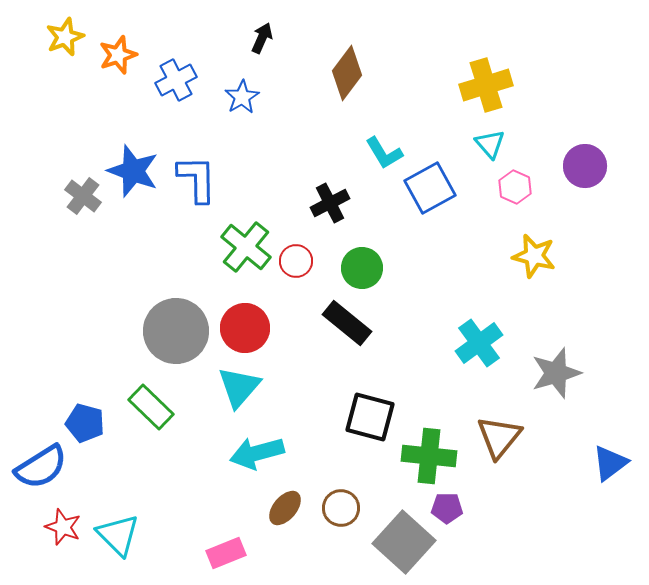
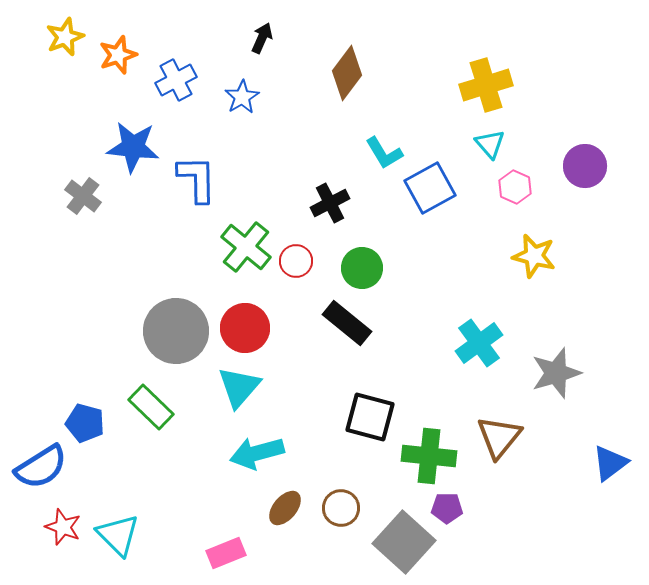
blue star at (133, 171): moved 24 px up; rotated 14 degrees counterclockwise
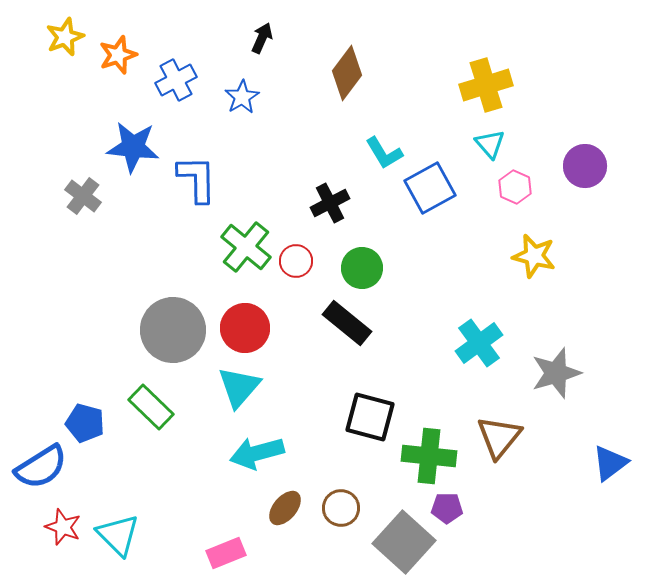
gray circle at (176, 331): moved 3 px left, 1 px up
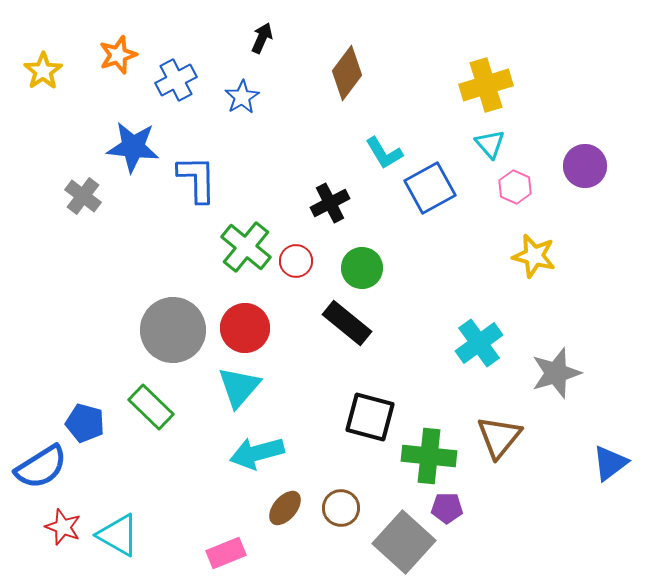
yellow star at (65, 37): moved 22 px left, 34 px down; rotated 12 degrees counterclockwise
cyan triangle at (118, 535): rotated 15 degrees counterclockwise
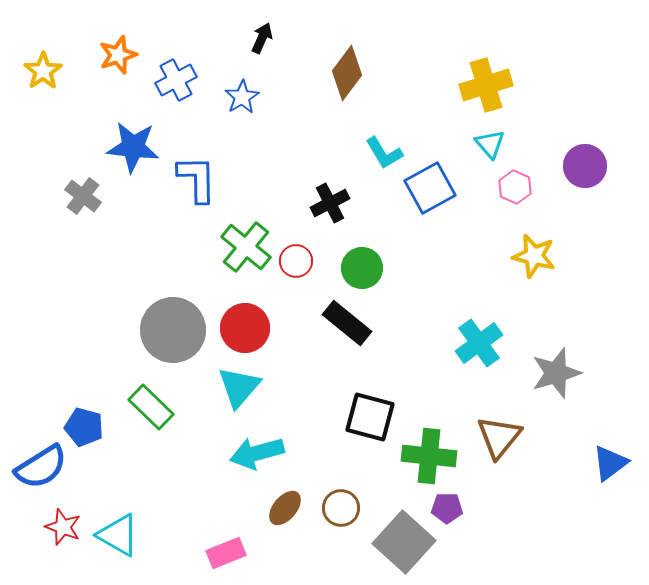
blue pentagon at (85, 423): moved 1 px left, 4 px down
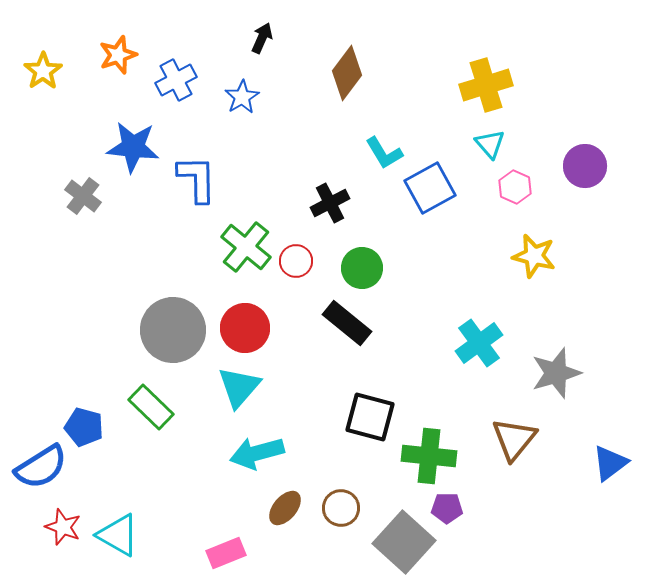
brown triangle at (499, 437): moved 15 px right, 2 px down
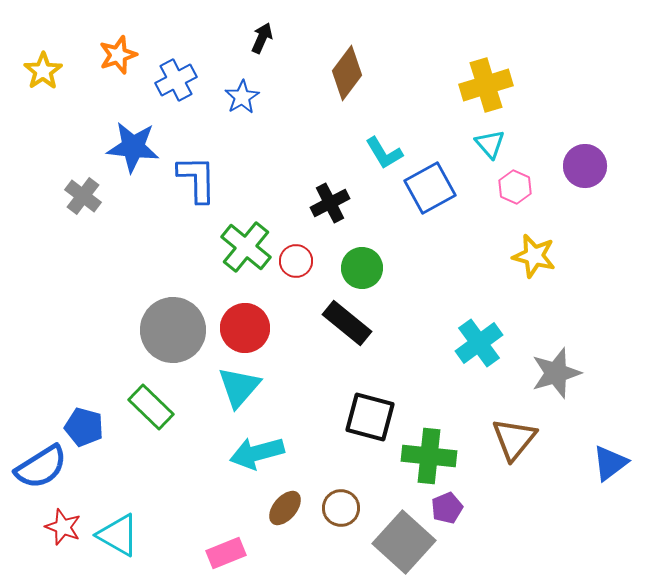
purple pentagon at (447, 508): rotated 24 degrees counterclockwise
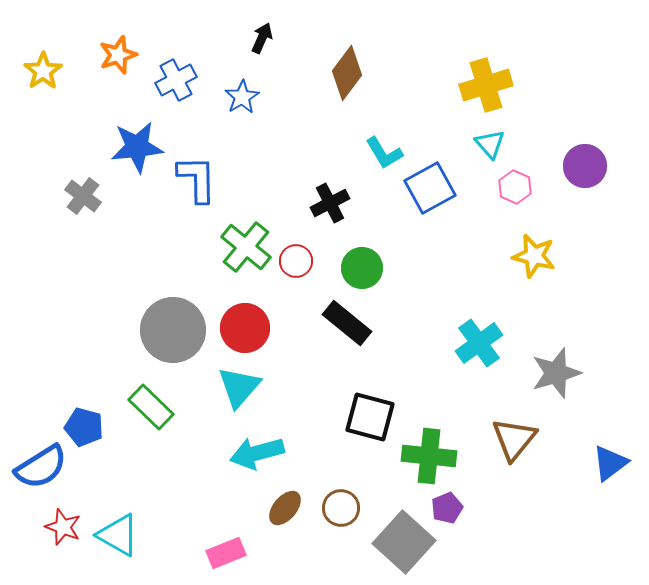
blue star at (133, 147): moved 4 px right; rotated 12 degrees counterclockwise
